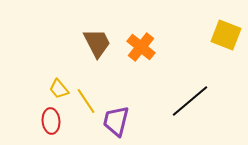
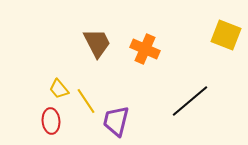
orange cross: moved 4 px right, 2 px down; rotated 16 degrees counterclockwise
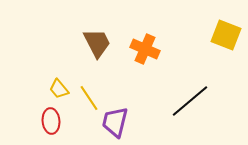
yellow line: moved 3 px right, 3 px up
purple trapezoid: moved 1 px left, 1 px down
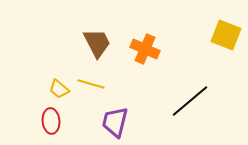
yellow trapezoid: rotated 10 degrees counterclockwise
yellow line: moved 2 px right, 14 px up; rotated 40 degrees counterclockwise
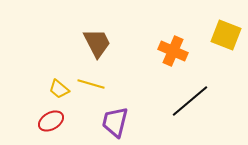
orange cross: moved 28 px right, 2 px down
red ellipse: rotated 65 degrees clockwise
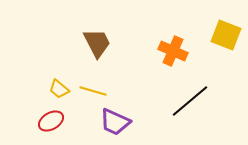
yellow line: moved 2 px right, 7 px down
purple trapezoid: rotated 80 degrees counterclockwise
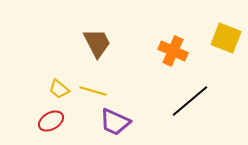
yellow square: moved 3 px down
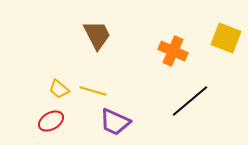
brown trapezoid: moved 8 px up
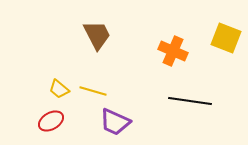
black line: rotated 48 degrees clockwise
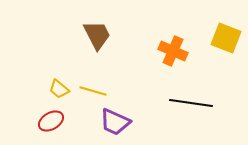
black line: moved 1 px right, 2 px down
